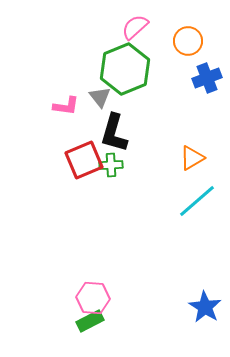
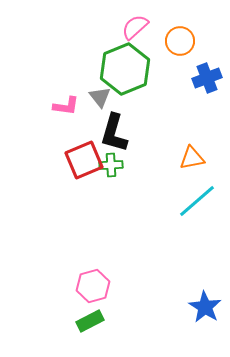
orange circle: moved 8 px left
orange triangle: rotated 20 degrees clockwise
pink hexagon: moved 12 px up; rotated 20 degrees counterclockwise
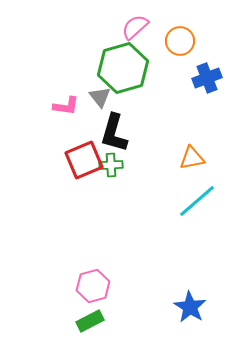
green hexagon: moved 2 px left, 1 px up; rotated 6 degrees clockwise
blue star: moved 15 px left
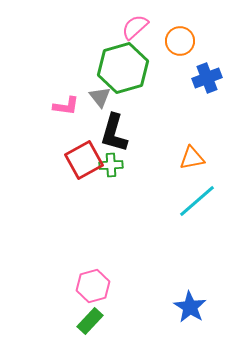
red square: rotated 6 degrees counterclockwise
green rectangle: rotated 20 degrees counterclockwise
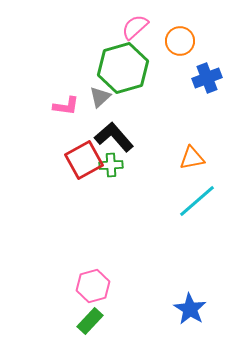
gray triangle: rotated 25 degrees clockwise
black L-shape: moved 4 px down; rotated 123 degrees clockwise
blue star: moved 2 px down
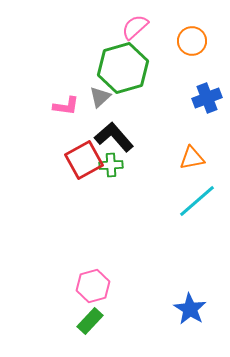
orange circle: moved 12 px right
blue cross: moved 20 px down
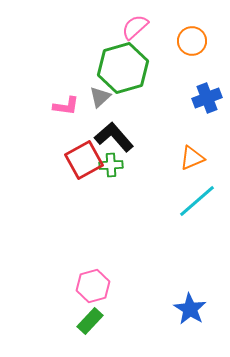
orange triangle: rotated 12 degrees counterclockwise
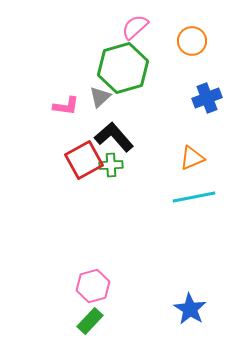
cyan line: moved 3 px left, 4 px up; rotated 30 degrees clockwise
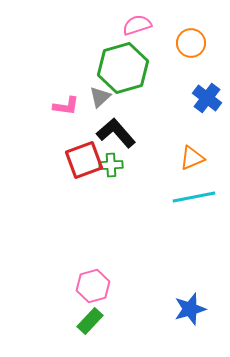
pink semicircle: moved 2 px right, 2 px up; rotated 24 degrees clockwise
orange circle: moved 1 px left, 2 px down
blue cross: rotated 32 degrees counterclockwise
black L-shape: moved 2 px right, 4 px up
red square: rotated 9 degrees clockwise
blue star: rotated 24 degrees clockwise
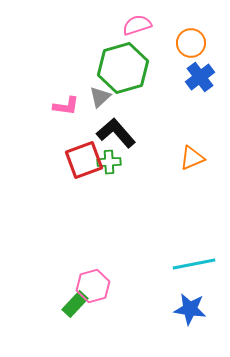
blue cross: moved 7 px left, 21 px up; rotated 16 degrees clockwise
green cross: moved 2 px left, 3 px up
cyan line: moved 67 px down
blue star: rotated 24 degrees clockwise
green rectangle: moved 15 px left, 17 px up
